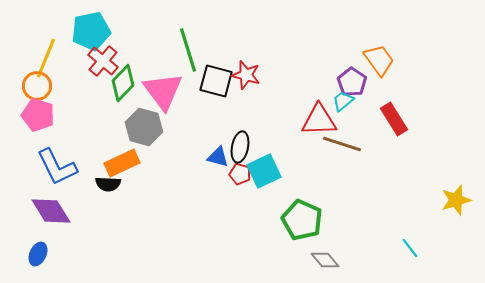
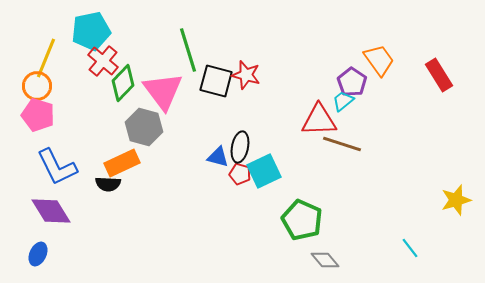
red rectangle: moved 45 px right, 44 px up
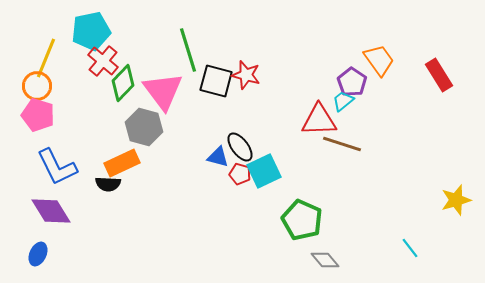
black ellipse: rotated 48 degrees counterclockwise
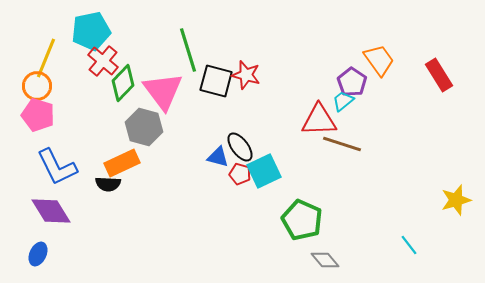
cyan line: moved 1 px left, 3 px up
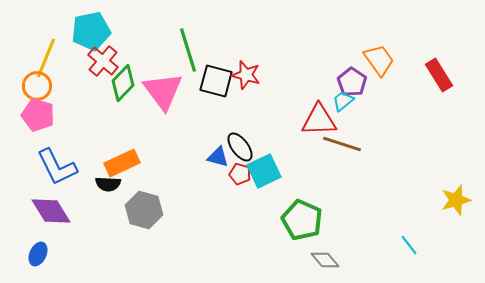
gray hexagon: moved 83 px down
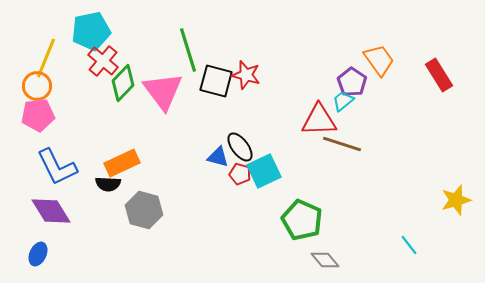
pink pentagon: rotated 24 degrees counterclockwise
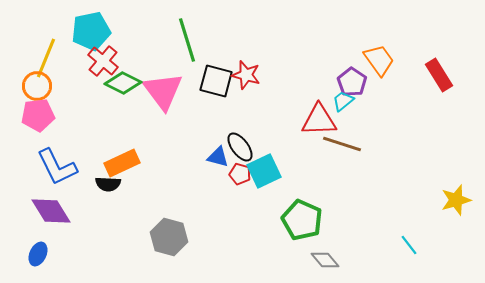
green line: moved 1 px left, 10 px up
green diamond: rotated 72 degrees clockwise
gray hexagon: moved 25 px right, 27 px down
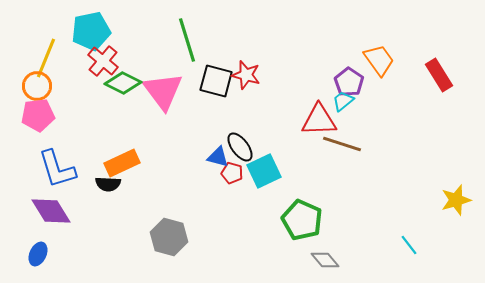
purple pentagon: moved 3 px left
blue L-shape: moved 2 px down; rotated 9 degrees clockwise
red pentagon: moved 8 px left, 1 px up
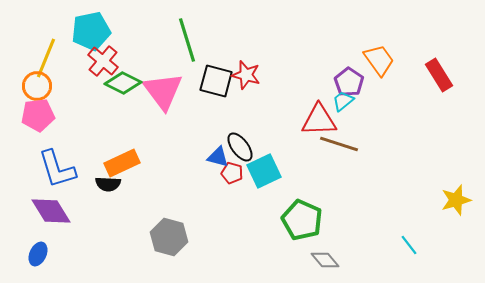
brown line: moved 3 px left
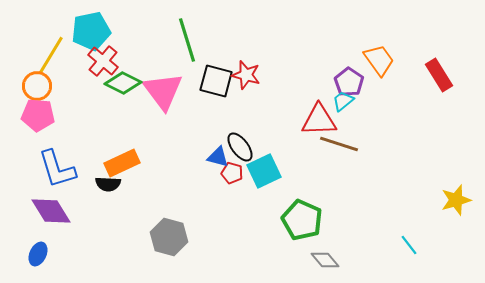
yellow line: moved 5 px right, 3 px up; rotated 9 degrees clockwise
pink pentagon: rotated 12 degrees clockwise
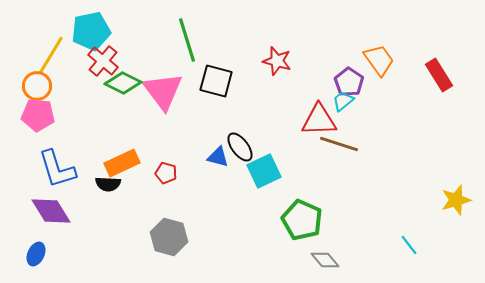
red star: moved 31 px right, 14 px up
red pentagon: moved 66 px left
blue ellipse: moved 2 px left
